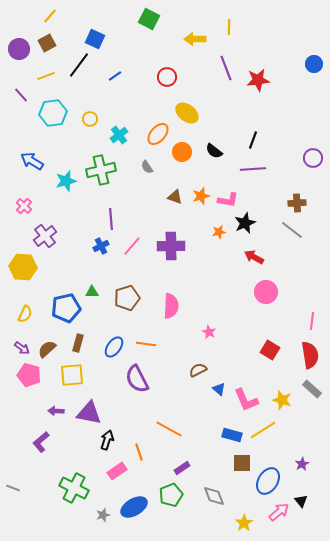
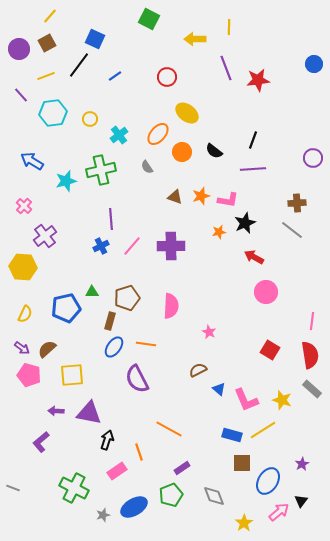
brown rectangle at (78, 343): moved 32 px right, 22 px up
black triangle at (301, 501): rotated 16 degrees clockwise
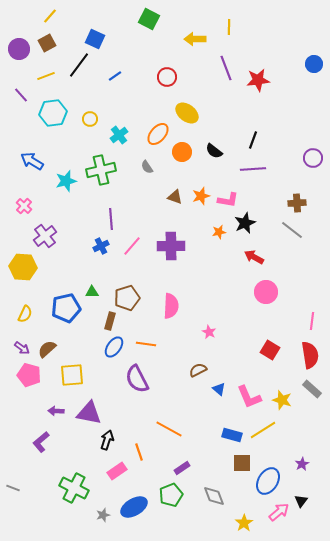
pink L-shape at (246, 400): moved 3 px right, 3 px up
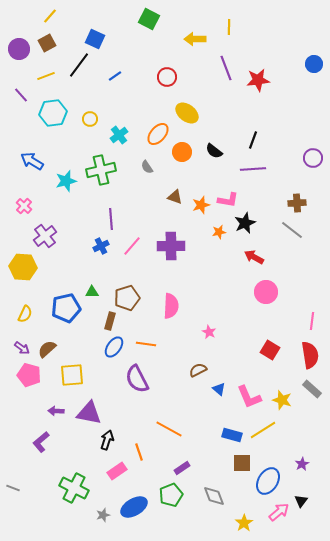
orange star at (201, 196): moved 9 px down
